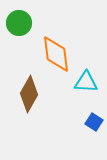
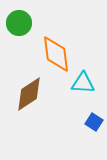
cyan triangle: moved 3 px left, 1 px down
brown diamond: rotated 27 degrees clockwise
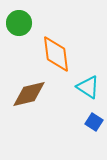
cyan triangle: moved 5 px right, 4 px down; rotated 30 degrees clockwise
brown diamond: rotated 21 degrees clockwise
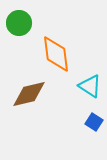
cyan triangle: moved 2 px right, 1 px up
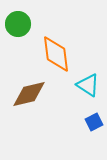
green circle: moved 1 px left, 1 px down
cyan triangle: moved 2 px left, 1 px up
blue square: rotated 30 degrees clockwise
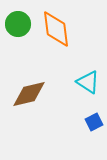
orange diamond: moved 25 px up
cyan triangle: moved 3 px up
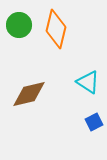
green circle: moved 1 px right, 1 px down
orange diamond: rotated 21 degrees clockwise
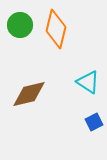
green circle: moved 1 px right
